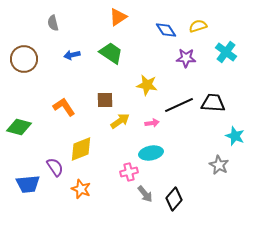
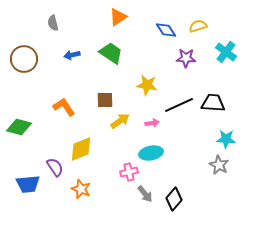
cyan star: moved 9 px left, 3 px down; rotated 18 degrees counterclockwise
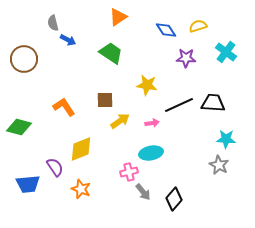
blue arrow: moved 4 px left, 15 px up; rotated 140 degrees counterclockwise
gray arrow: moved 2 px left, 2 px up
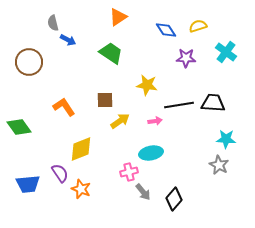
brown circle: moved 5 px right, 3 px down
black line: rotated 16 degrees clockwise
pink arrow: moved 3 px right, 2 px up
green diamond: rotated 40 degrees clockwise
purple semicircle: moved 5 px right, 6 px down
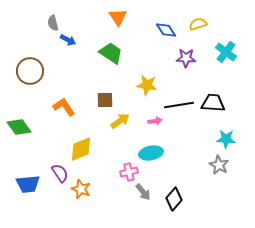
orange triangle: rotated 30 degrees counterclockwise
yellow semicircle: moved 2 px up
brown circle: moved 1 px right, 9 px down
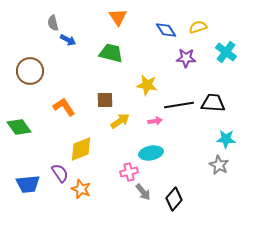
yellow semicircle: moved 3 px down
green trapezoid: rotated 20 degrees counterclockwise
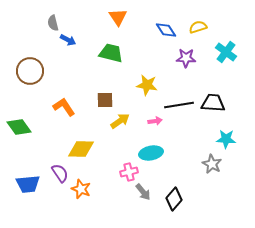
yellow diamond: rotated 24 degrees clockwise
gray star: moved 7 px left, 1 px up
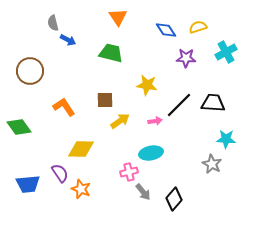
cyan cross: rotated 25 degrees clockwise
black line: rotated 36 degrees counterclockwise
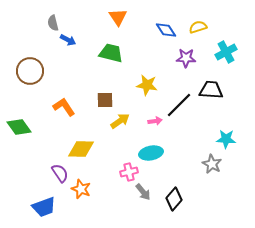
black trapezoid: moved 2 px left, 13 px up
blue trapezoid: moved 16 px right, 23 px down; rotated 15 degrees counterclockwise
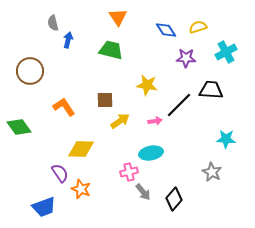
blue arrow: rotated 105 degrees counterclockwise
green trapezoid: moved 3 px up
gray star: moved 8 px down
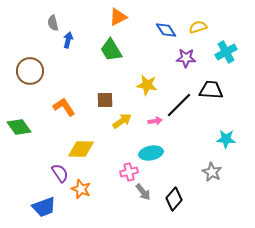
orange triangle: rotated 36 degrees clockwise
green trapezoid: rotated 135 degrees counterclockwise
yellow arrow: moved 2 px right
